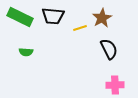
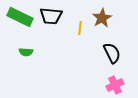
black trapezoid: moved 2 px left
yellow line: rotated 64 degrees counterclockwise
black semicircle: moved 3 px right, 4 px down
pink cross: rotated 24 degrees counterclockwise
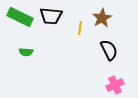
black semicircle: moved 3 px left, 3 px up
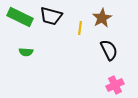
black trapezoid: rotated 10 degrees clockwise
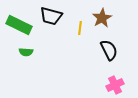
green rectangle: moved 1 px left, 8 px down
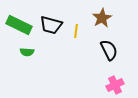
black trapezoid: moved 9 px down
yellow line: moved 4 px left, 3 px down
green semicircle: moved 1 px right
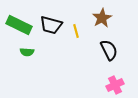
yellow line: rotated 24 degrees counterclockwise
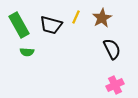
green rectangle: rotated 35 degrees clockwise
yellow line: moved 14 px up; rotated 40 degrees clockwise
black semicircle: moved 3 px right, 1 px up
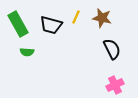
brown star: rotated 30 degrees counterclockwise
green rectangle: moved 1 px left, 1 px up
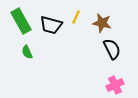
brown star: moved 5 px down
green rectangle: moved 3 px right, 3 px up
green semicircle: rotated 64 degrees clockwise
